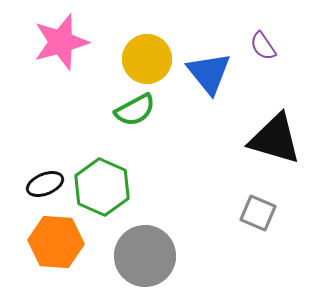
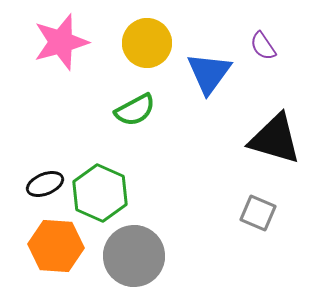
yellow circle: moved 16 px up
blue triangle: rotated 15 degrees clockwise
green hexagon: moved 2 px left, 6 px down
orange hexagon: moved 4 px down
gray circle: moved 11 px left
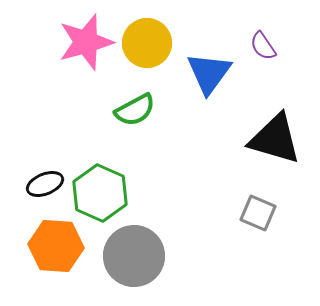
pink star: moved 25 px right
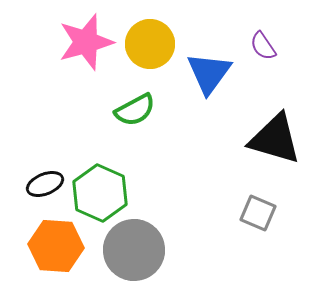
yellow circle: moved 3 px right, 1 px down
gray circle: moved 6 px up
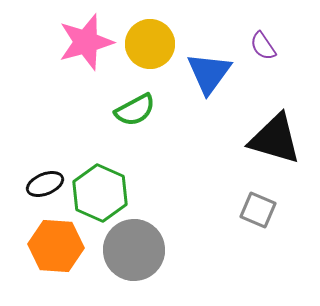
gray square: moved 3 px up
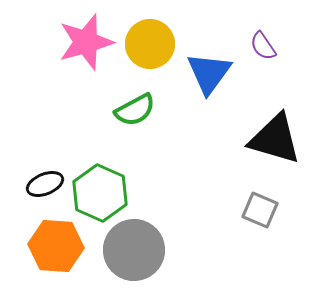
gray square: moved 2 px right
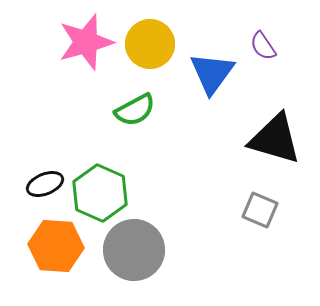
blue triangle: moved 3 px right
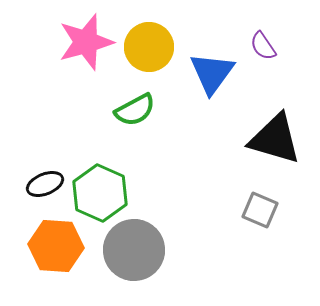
yellow circle: moved 1 px left, 3 px down
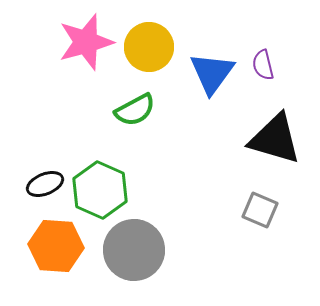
purple semicircle: moved 19 px down; rotated 20 degrees clockwise
green hexagon: moved 3 px up
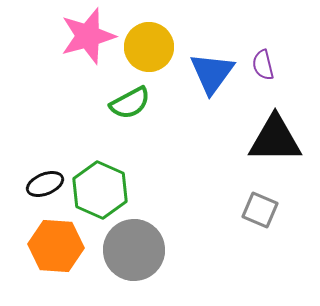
pink star: moved 2 px right, 6 px up
green semicircle: moved 5 px left, 7 px up
black triangle: rotated 16 degrees counterclockwise
